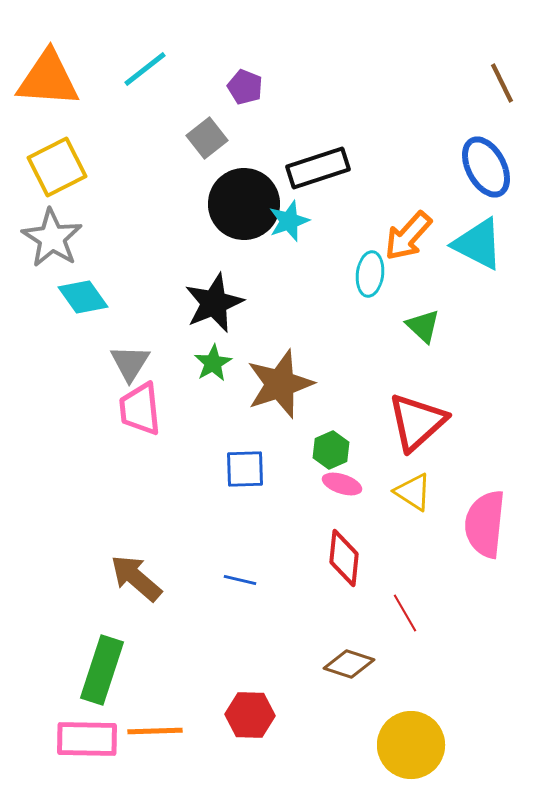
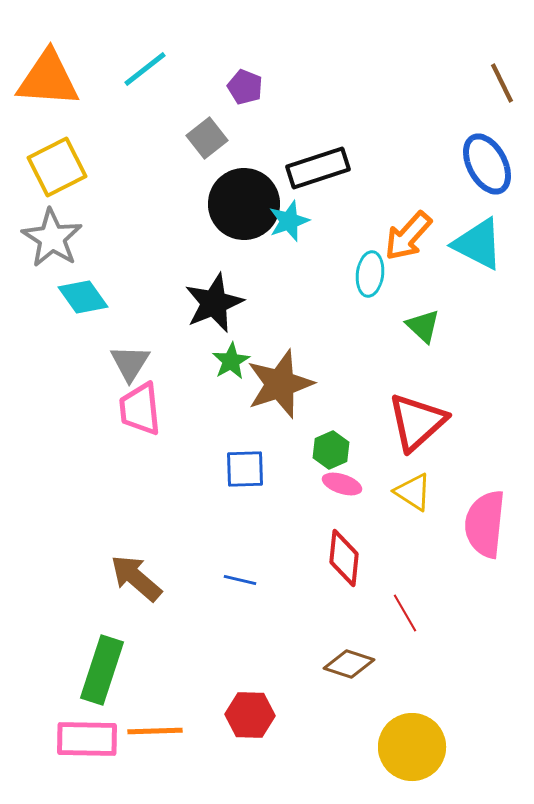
blue ellipse: moved 1 px right, 3 px up
green star: moved 18 px right, 2 px up
yellow circle: moved 1 px right, 2 px down
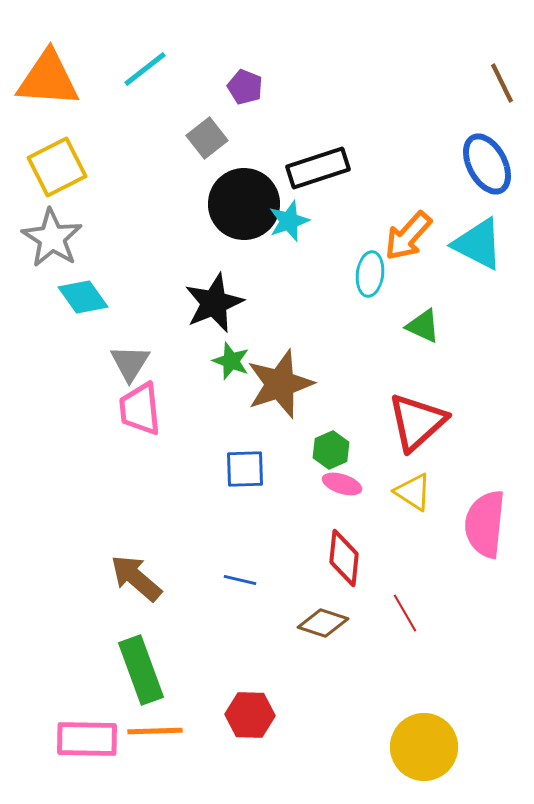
green triangle: rotated 18 degrees counterclockwise
green star: rotated 21 degrees counterclockwise
brown diamond: moved 26 px left, 41 px up
green rectangle: moved 39 px right; rotated 38 degrees counterclockwise
yellow circle: moved 12 px right
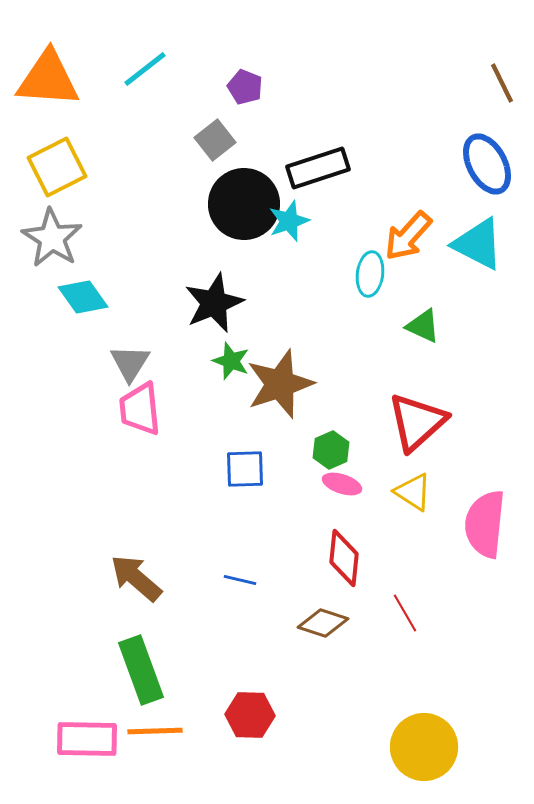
gray square: moved 8 px right, 2 px down
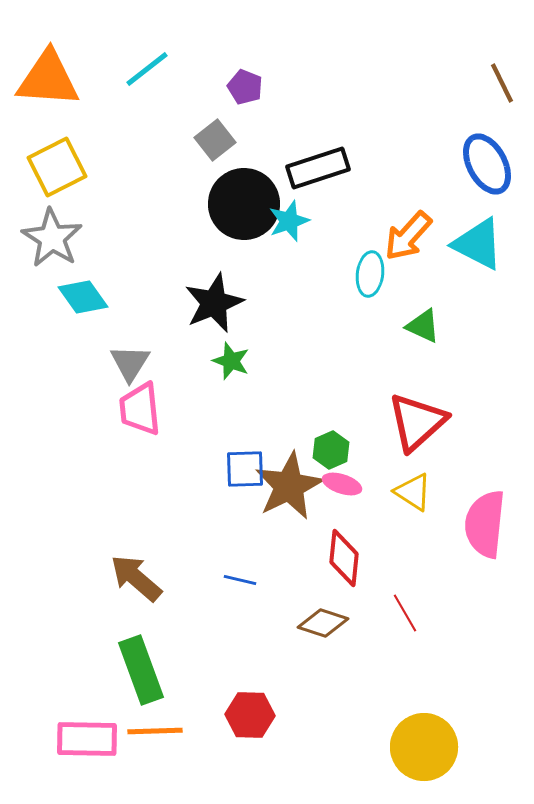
cyan line: moved 2 px right
brown star: moved 9 px right, 102 px down; rotated 8 degrees counterclockwise
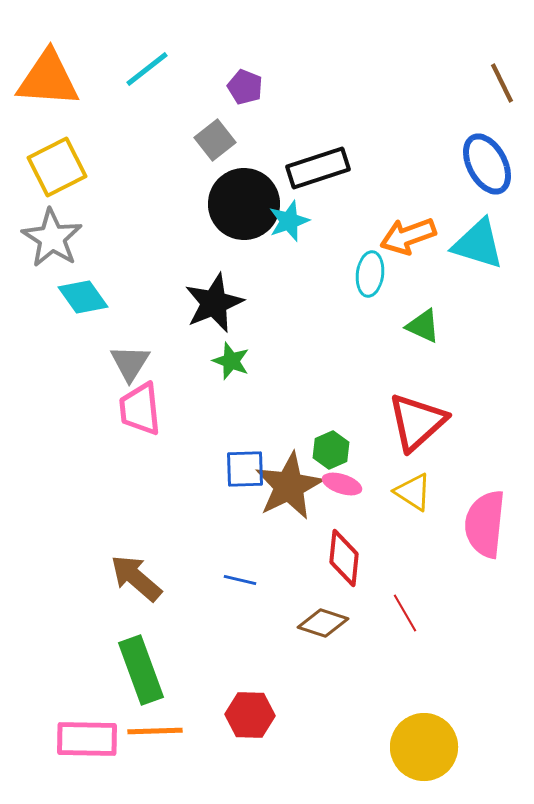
orange arrow: rotated 28 degrees clockwise
cyan triangle: rotated 10 degrees counterclockwise
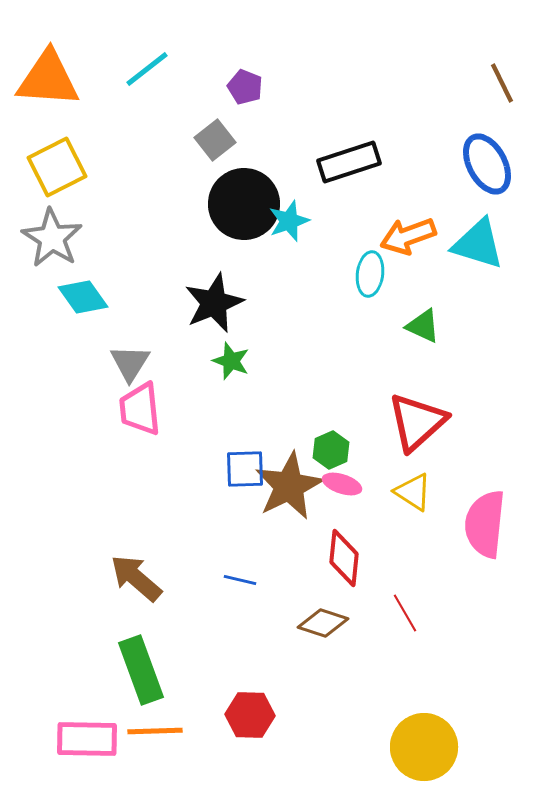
black rectangle: moved 31 px right, 6 px up
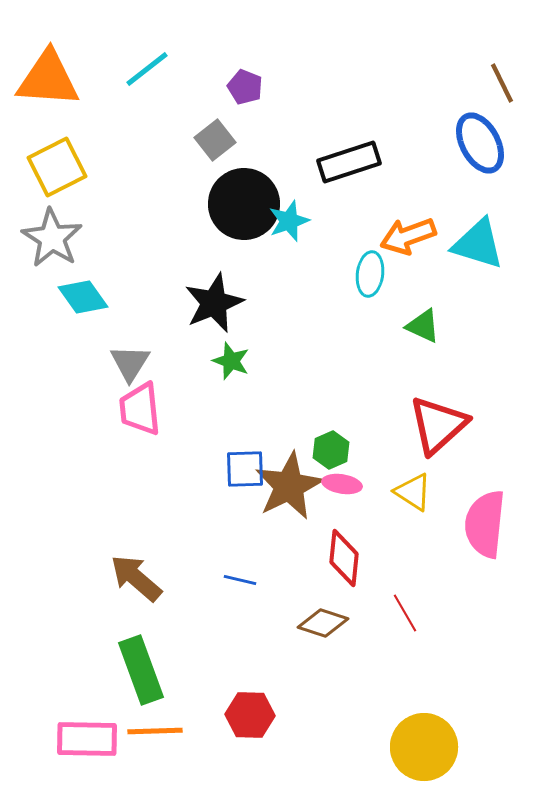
blue ellipse: moved 7 px left, 21 px up
red triangle: moved 21 px right, 3 px down
pink ellipse: rotated 9 degrees counterclockwise
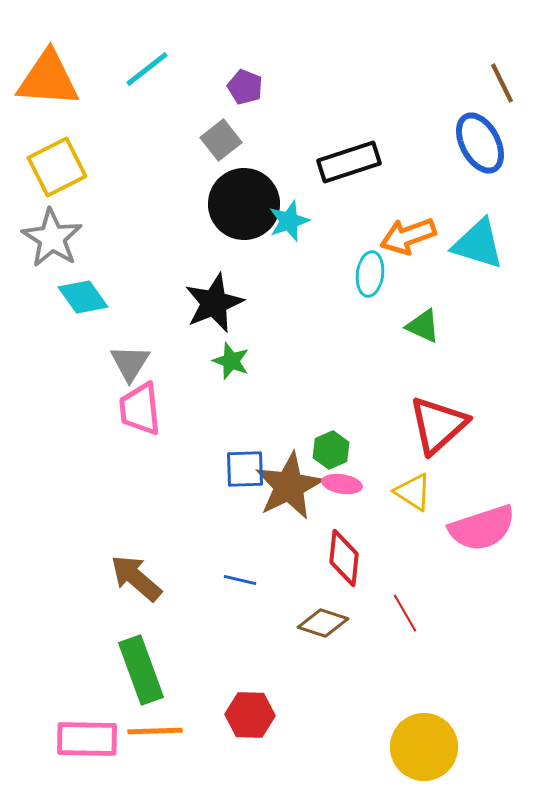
gray square: moved 6 px right
pink semicircle: moved 3 px left, 4 px down; rotated 114 degrees counterclockwise
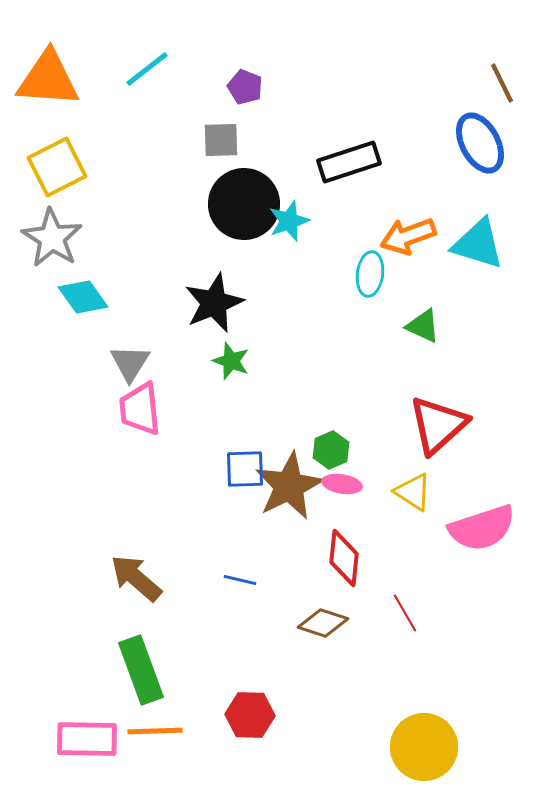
gray square: rotated 36 degrees clockwise
